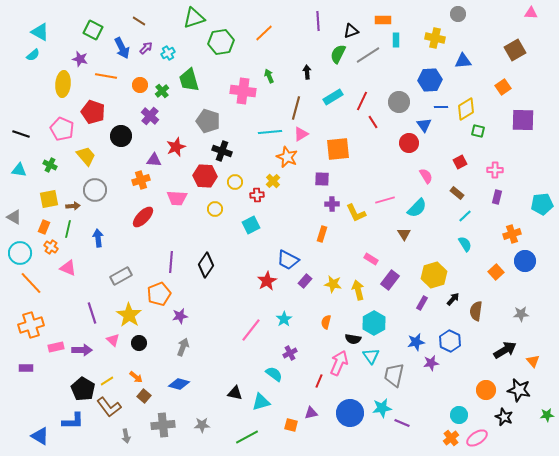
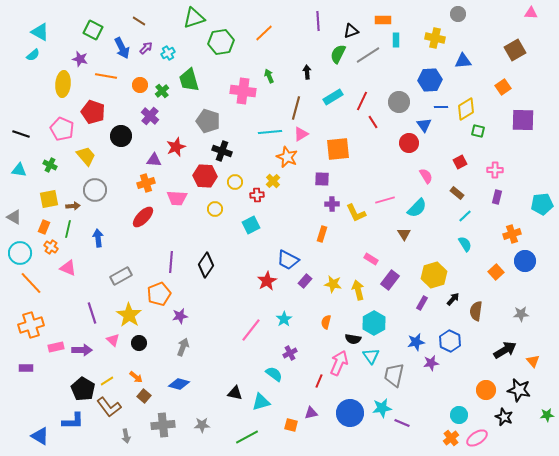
orange cross at (141, 180): moved 5 px right, 3 px down
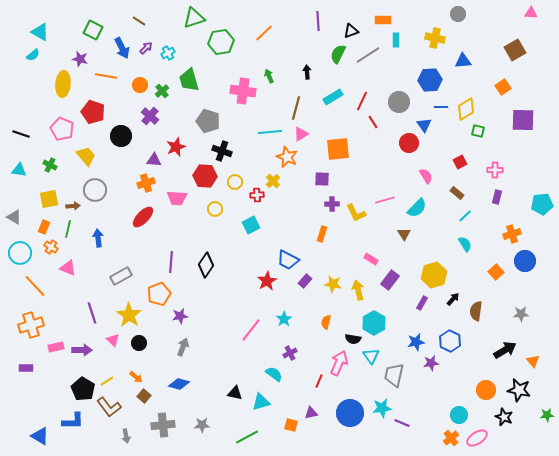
orange line at (31, 283): moved 4 px right, 3 px down
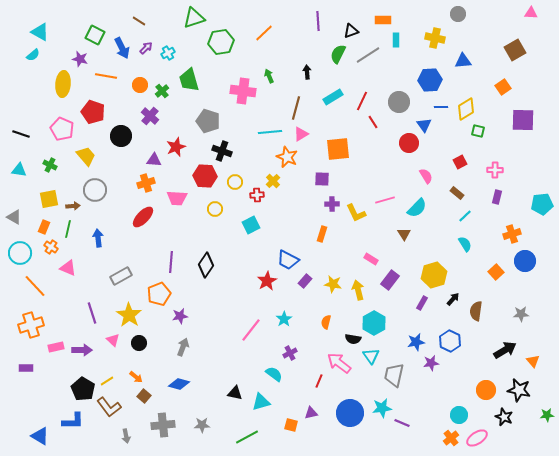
green square at (93, 30): moved 2 px right, 5 px down
pink arrow at (339, 363): rotated 75 degrees counterclockwise
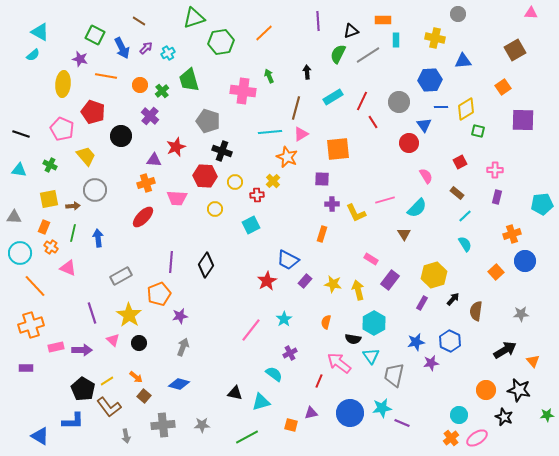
gray triangle at (14, 217): rotated 28 degrees counterclockwise
green line at (68, 229): moved 5 px right, 4 px down
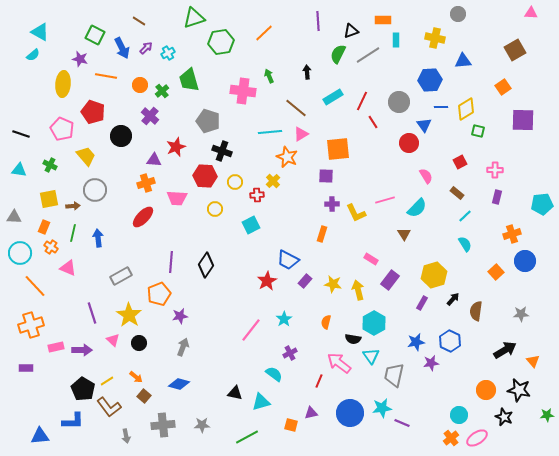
brown line at (296, 108): rotated 65 degrees counterclockwise
purple square at (322, 179): moved 4 px right, 3 px up
blue triangle at (40, 436): rotated 36 degrees counterclockwise
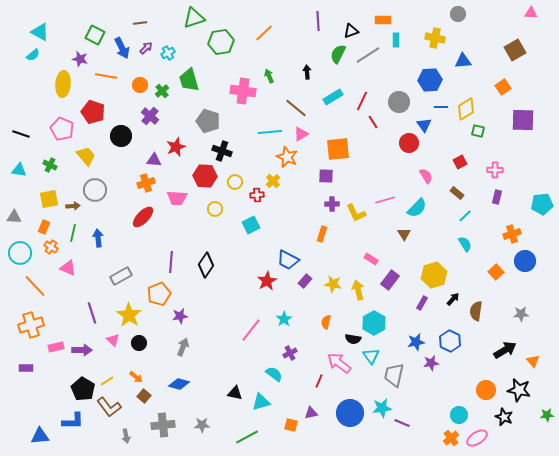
brown line at (139, 21): moved 1 px right, 2 px down; rotated 40 degrees counterclockwise
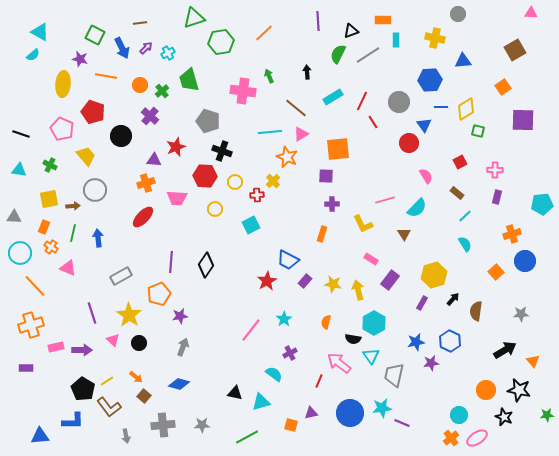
yellow L-shape at (356, 213): moved 7 px right, 11 px down
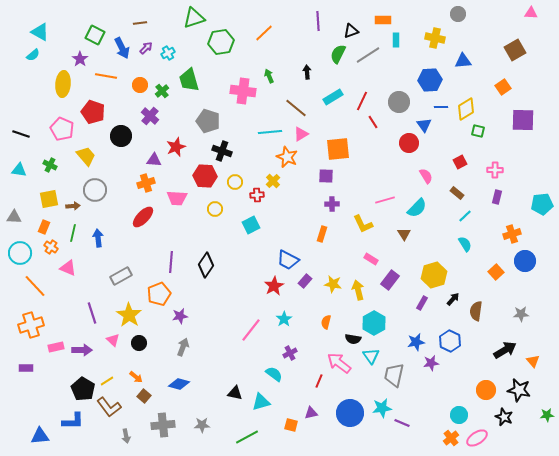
purple star at (80, 59): rotated 21 degrees clockwise
red star at (267, 281): moved 7 px right, 5 px down
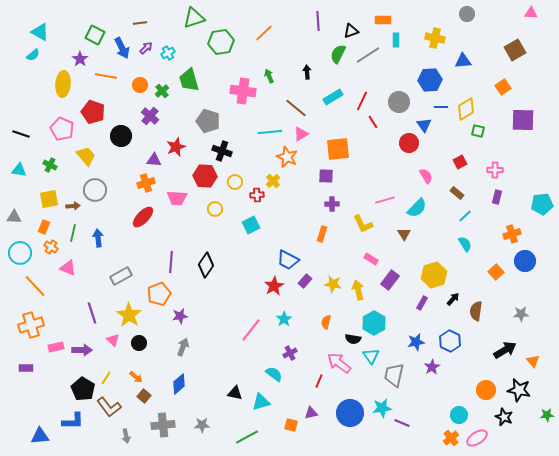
gray circle at (458, 14): moved 9 px right
purple star at (431, 363): moved 1 px right, 4 px down; rotated 21 degrees counterclockwise
yellow line at (107, 381): moved 1 px left, 3 px up; rotated 24 degrees counterclockwise
blue diamond at (179, 384): rotated 55 degrees counterclockwise
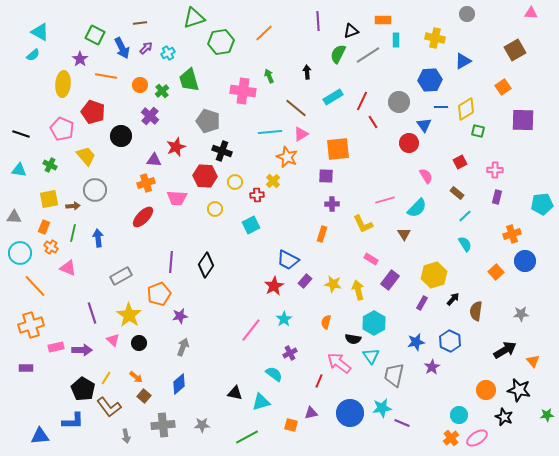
blue triangle at (463, 61): rotated 24 degrees counterclockwise
